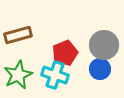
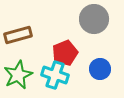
gray circle: moved 10 px left, 26 px up
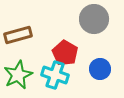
red pentagon: rotated 20 degrees counterclockwise
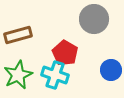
blue circle: moved 11 px right, 1 px down
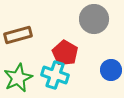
green star: moved 3 px down
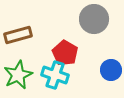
green star: moved 3 px up
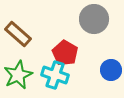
brown rectangle: moved 1 px up; rotated 56 degrees clockwise
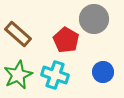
red pentagon: moved 1 px right, 13 px up
blue circle: moved 8 px left, 2 px down
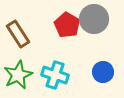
brown rectangle: rotated 16 degrees clockwise
red pentagon: moved 1 px right, 15 px up
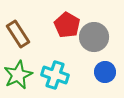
gray circle: moved 18 px down
blue circle: moved 2 px right
